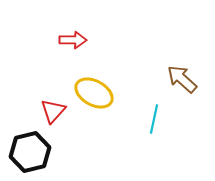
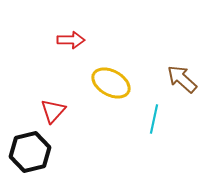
red arrow: moved 2 px left
yellow ellipse: moved 17 px right, 10 px up
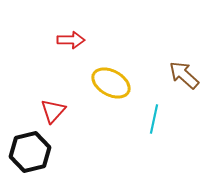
brown arrow: moved 2 px right, 4 px up
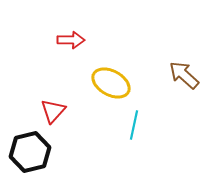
cyan line: moved 20 px left, 6 px down
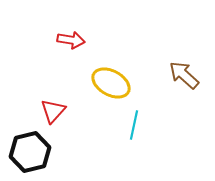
red arrow: rotated 8 degrees clockwise
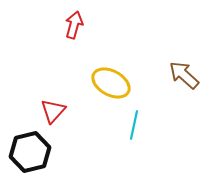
red arrow: moved 3 px right, 15 px up; rotated 84 degrees counterclockwise
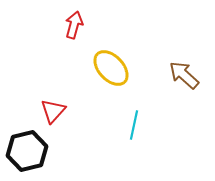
yellow ellipse: moved 15 px up; rotated 18 degrees clockwise
black hexagon: moved 3 px left, 1 px up
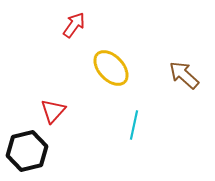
red arrow: rotated 20 degrees clockwise
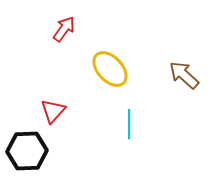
red arrow: moved 10 px left, 4 px down
yellow ellipse: moved 1 px left, 1 px down
cyan line: moved 5 px left, 1 px up; rotated 12 degrees counterclockwise
black hexagon: rotated 12 degrees clockwise
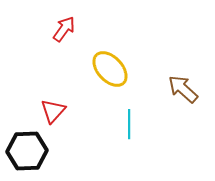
brown arrow: moved 1 px left, 14 px down
